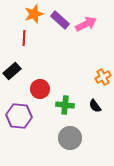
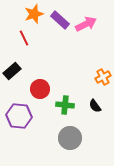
red line: rotated 28 degrees counterclockwise
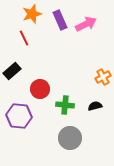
orange star: moved 2 px left
purple rectangle: rotated 24 degrees clockwise
black semicircle: rotated 112 degrees clockwise
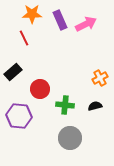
orange star: rotated 18 degrees clockwise
black rectangle: moved 1 px right, 1 px down
orange cross: moved 3 px left, 1 px down
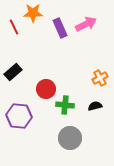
orange star: moved 1 px right, 1 px up
purple rectangle: moved 8 px down
red line: moved 10 px left, 11 px up
red circle: moved 6 px right
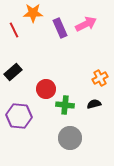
red line: moved 3 px down
black semicircle: moved 1 px left, 2 px up
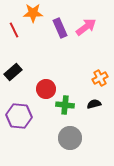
pink arrow: moved 3 px down; rotated 10 degrees counterclockwise
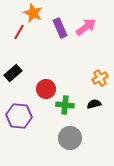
orange star: rotated 24 degrees clockwise
red line: moved 5 px right, 2 px down; rotated 56 degrees clockwise
black rectangle: moved 1 px down
